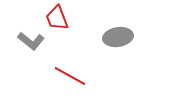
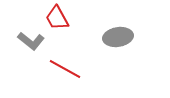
red trapezoid: rotated 8 degrees counterclockwise
red line: moved 5 px left, 7 px up
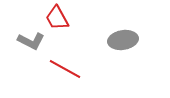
gray ellipse: moved 5 px right, 3 px down
gray L-shape: rotated 12 degrees counterclockwise
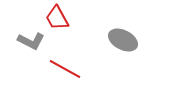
gray ellipse: rotated 36 degrees clockwise
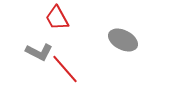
gray L-shape: moved 8 px right, 11 px down
red line: rotated 20 degrees clockwise
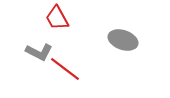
gray ellipse: rotated 8 degrees counterclockwise
red line: rotated 12 degrees counterclockwise
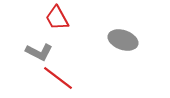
red line: moved 7 px left, 9 px down
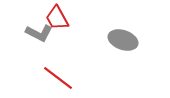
gray L-shape: moved 19 px up
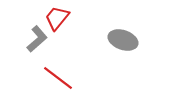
red trapezoid: rotated 68 degrees clockwise
gray L-shape: moved 2 px left, 6 px down; rotated 68 degrees counterclockwise
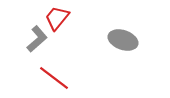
red line: moved 4 px left
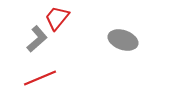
red line: moved 14 px left; rotated 60 degrees counterclockwise
